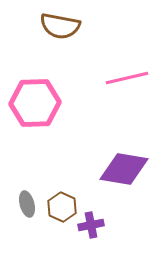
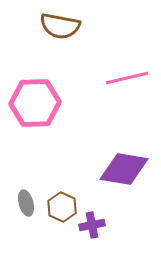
gray ellipse: moved 1 px left, 1 px up
purple cross: moved 1 px right
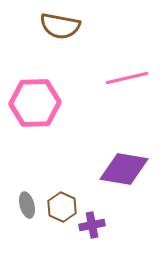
gray ellipse: moved 1 px right, 2 px down
